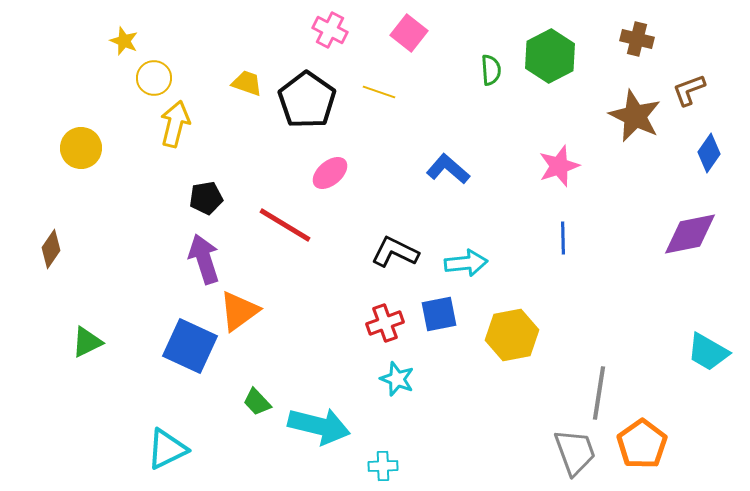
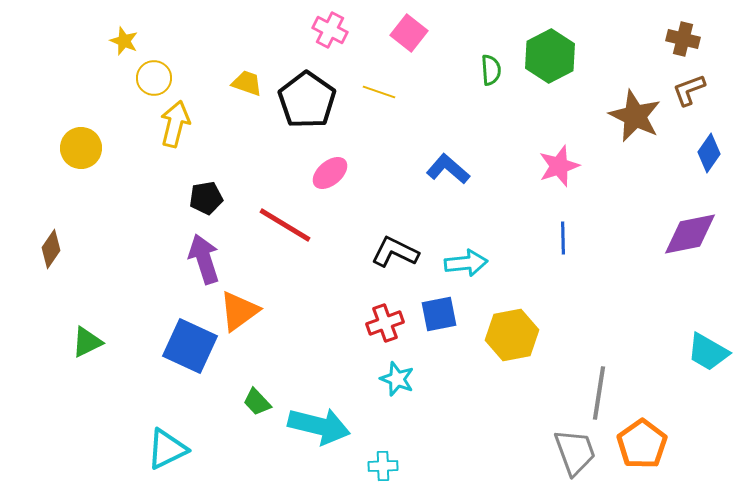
brown cross at (637, 39): moved 46 px right
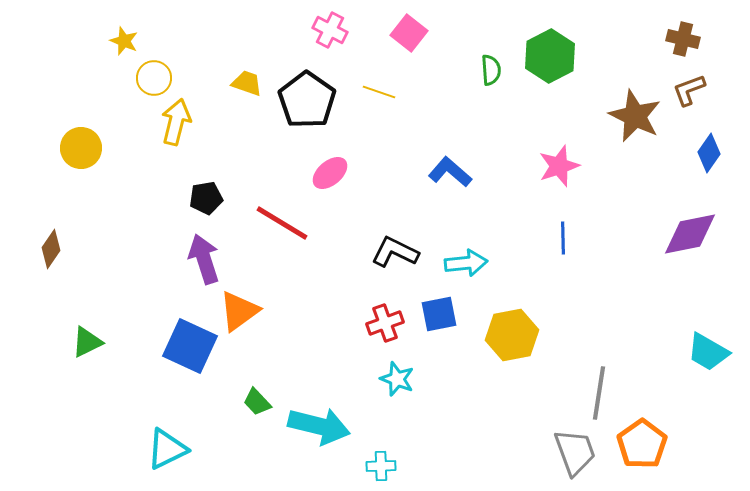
yellow arrow at (175, 124): moved 1 px right, 2 px up
blue L-shape at (448, 169): moved 2 px right, 3 px down
red line at (285, 225): moved 3 px left, 2 px up
cyan cross at (383, 466): moved 2 px left
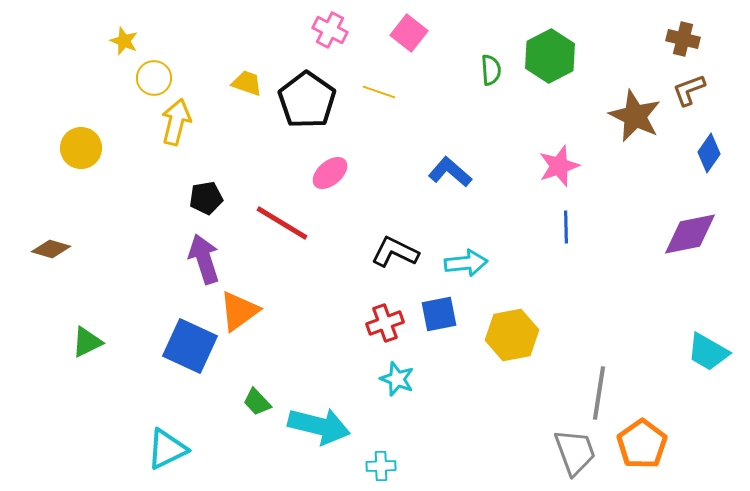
blue line at (563, 238): moved 3 px right, 11 px up
brown diamond at (51, 249): rotated 72 degrees clockwise
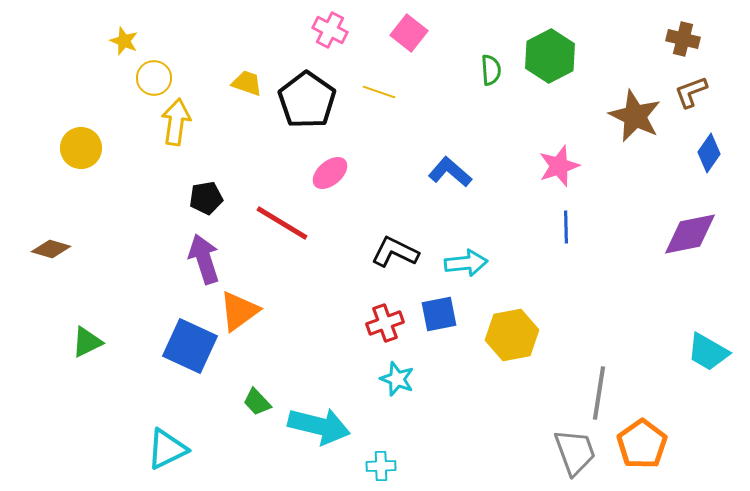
brown L-shape at (689, 90): moved 2 px right, 2 px down
yellow arrow at (176, 122): rotated 6 degrees counterclockwise
